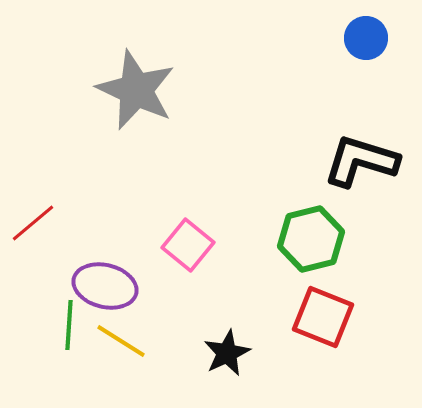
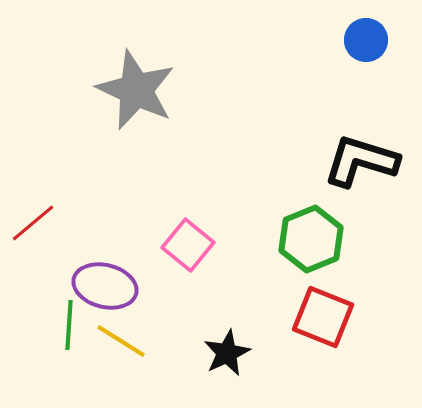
blue circle: moved 2 px down
green hexagon: rotated 8 degrees counterclockwise
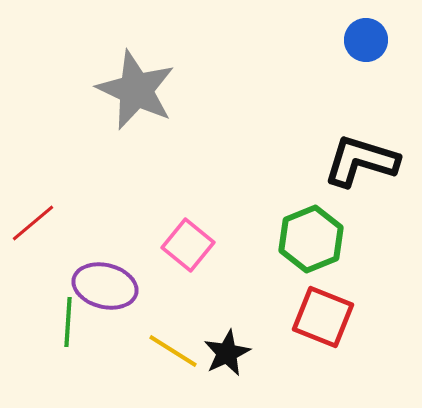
green line: moved 1 px left, 3 px up
yellow line: moved 52 px right, 10 px down
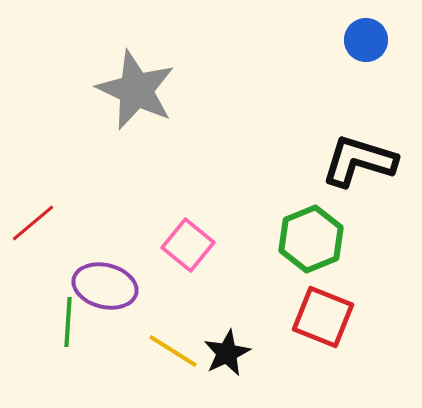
black L-shape: moved 2 px left
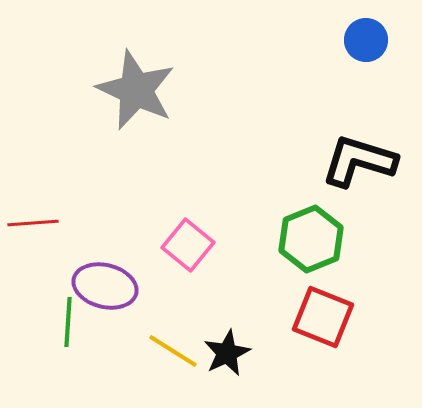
red line: rotated 36 degrees clockwise
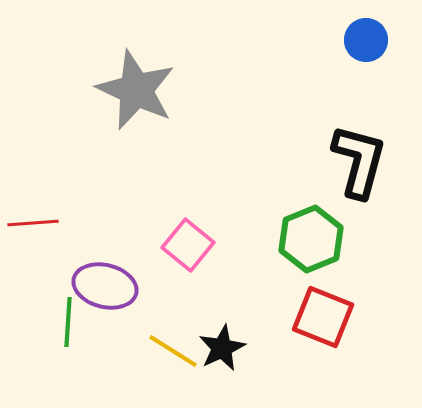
black L-shape: rotated 88 degrees clockwise
black star: moved 5 px left, 5 px up
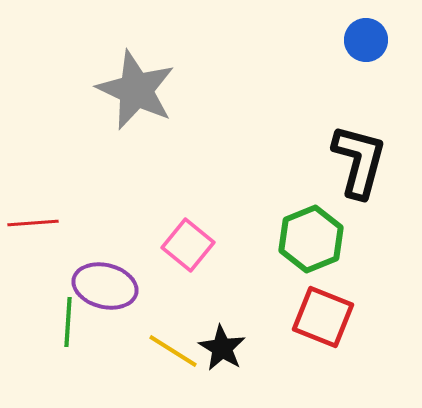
black star: rotated 15 degrees counterclockwise
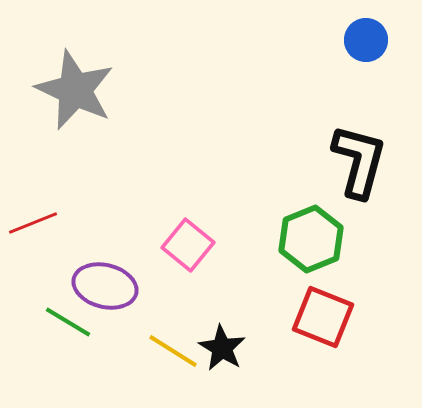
gray star: moved 61 px left
red line: rotated 18 degrees counterclockwise
green line: rotated 63 degrees counterclockwise
